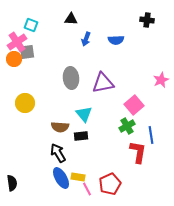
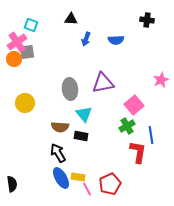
gray ellipse: moved 1 px left, 11 px down
black rectangle: rotated 16 degrees clockwise
black semicircle: moved 1 px down
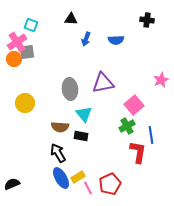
yellow rectangle: rotated 40 degrees counterclockwise
black semicircle: rotated 105 degrees counterclockwise
pink line: moved 1 px right, 1 px up
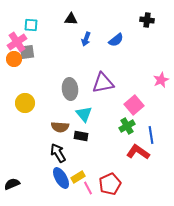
cyan square: rotated 16 degrees counterclockwise
blue semicircle: rotated 35 degrees counterclockwise
red L-shape: rotated 65 degrees counterclockwise
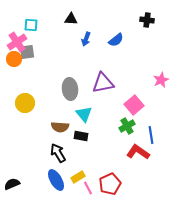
blue ellipse: moved 5 px left, 2 px down
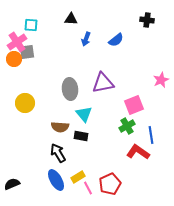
pink square: rotated 18 degrees clockwise
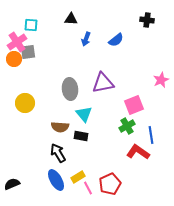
gray square: moved 1 px right
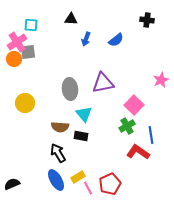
pink square: rotated 24 degrees counterclockwise
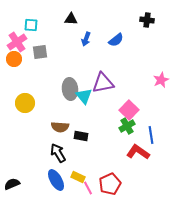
gray square: moved 12 px right
pink square: moved 5 px left, 5 px down
cyan triangle: moved 18 px up
yellow rectangle: rotated 56 degrees clockwise
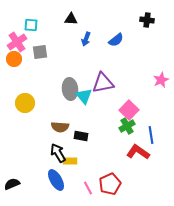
yellow rectangle: moved 8 px left, 16 px up; rotated 24 degrees counterclockwise
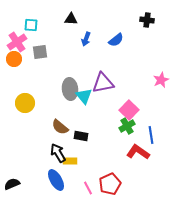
brown semicircle: rotated 36 degrees clockwise
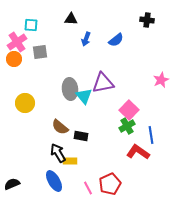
blue ellipse: moved 2 px left, 1 px down
